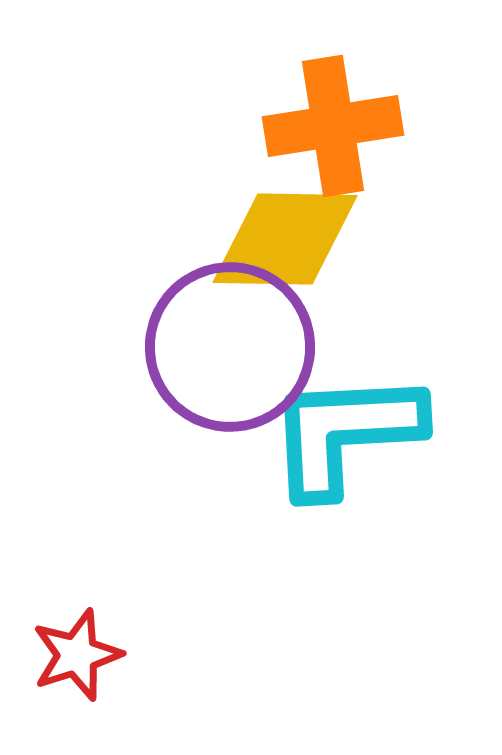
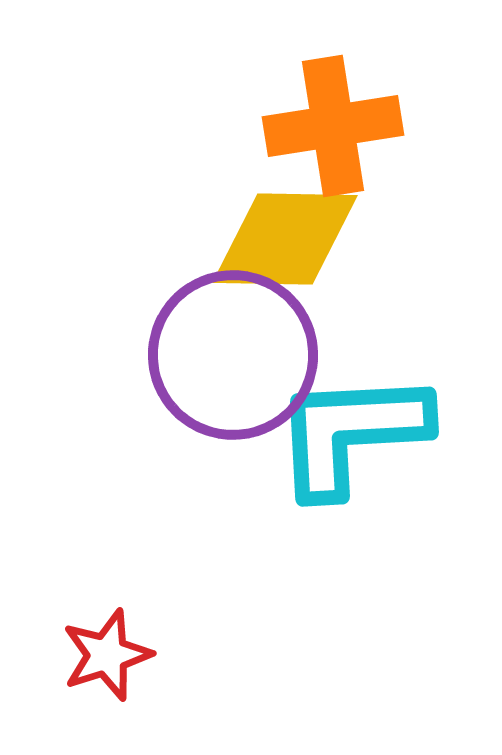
purple circle: moved 3 px right, 8 px down
cyan L-shape: moved 6 px right
red star: moved 30 px right
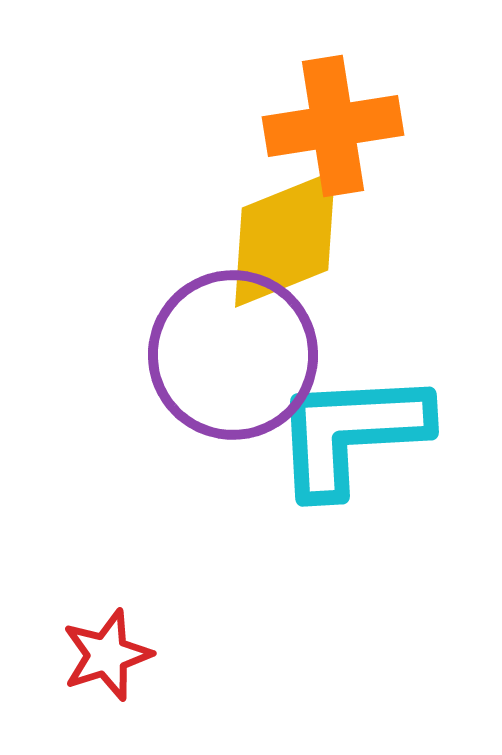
yellow diamond: rotated 23 degrees counterclockwise
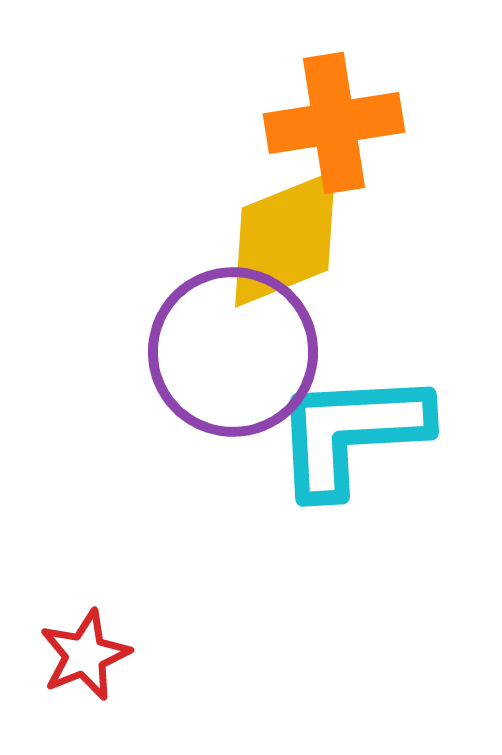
orange cross: moved 1 px right, 3 px up
purple circle: moved 3 px up
red star: moved 22 px left; rotated 4 degrees counterclockwise
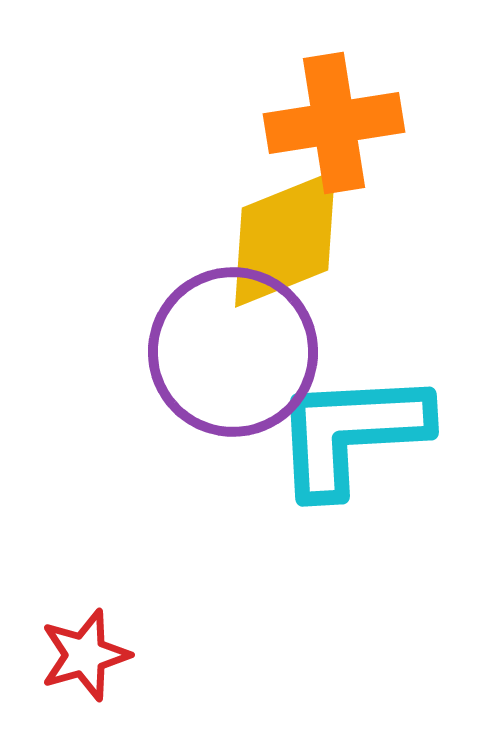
red star: rotated 6 degrees clockwise
